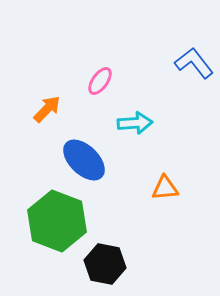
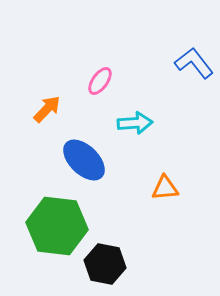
green hexagon: moved 5 px down; rotated 14 degrees counterclockwise
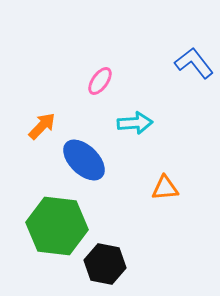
orange arrow: moved 5 px left, 17 px down
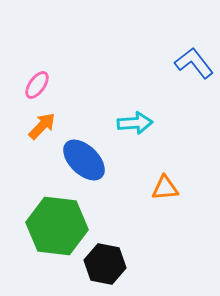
pink ellipse: moved 63 px left, 4 px down
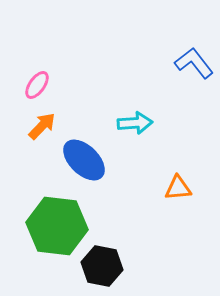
orange triangle: moved 13 px right
black hexagon: moved 3 px left, 2 px down
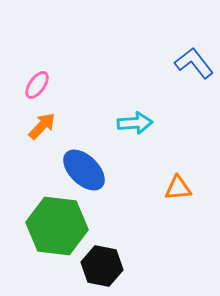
blue ellipse: moved 10 px down
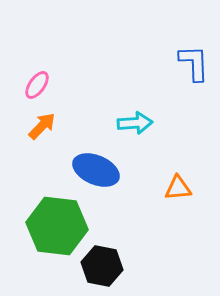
blue L-shape: rotated 36 degrees clockwise
blue ellipse: moved 12 px right; rotated 21 degrees counterclockwise
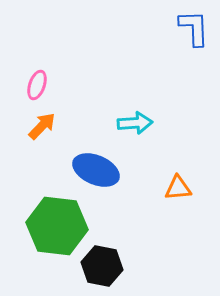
blue L-shape: moved 35 px up
pink ellipse: rotated 16 degrees counterclockwise
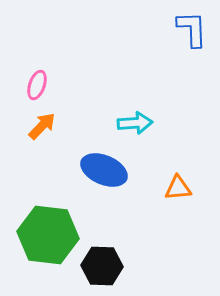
blue L-shape: moved 2 px left, 1 px down
blue ellipse: moved 8 px right
green hexagon: moved 9 px left, 9 px down
black hexagon: rotated 9 degrees counterclockwise
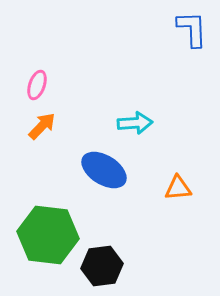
blue ellipse: rotated 9 degrees clockwise
black hexagon: rotated 9 degrees counterclockwise
